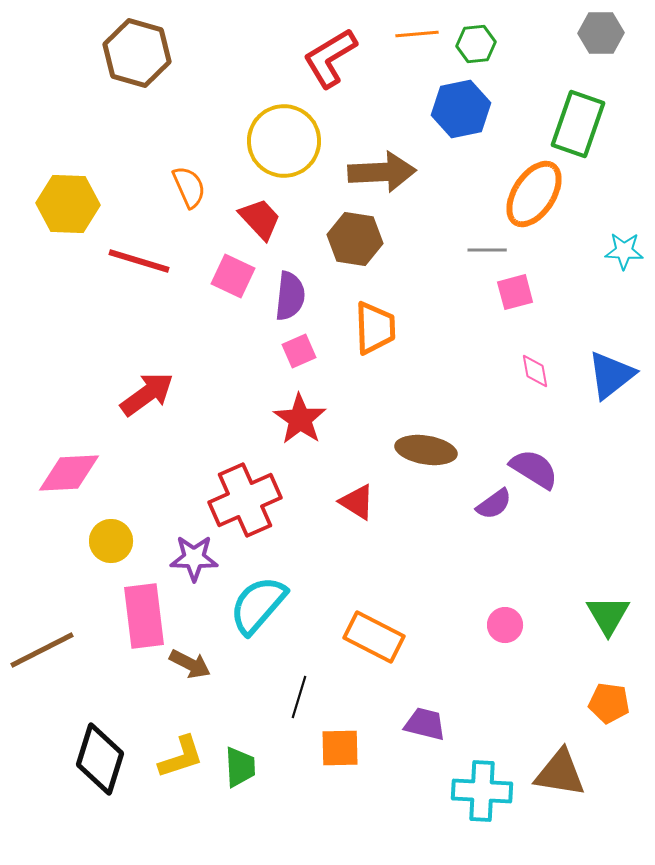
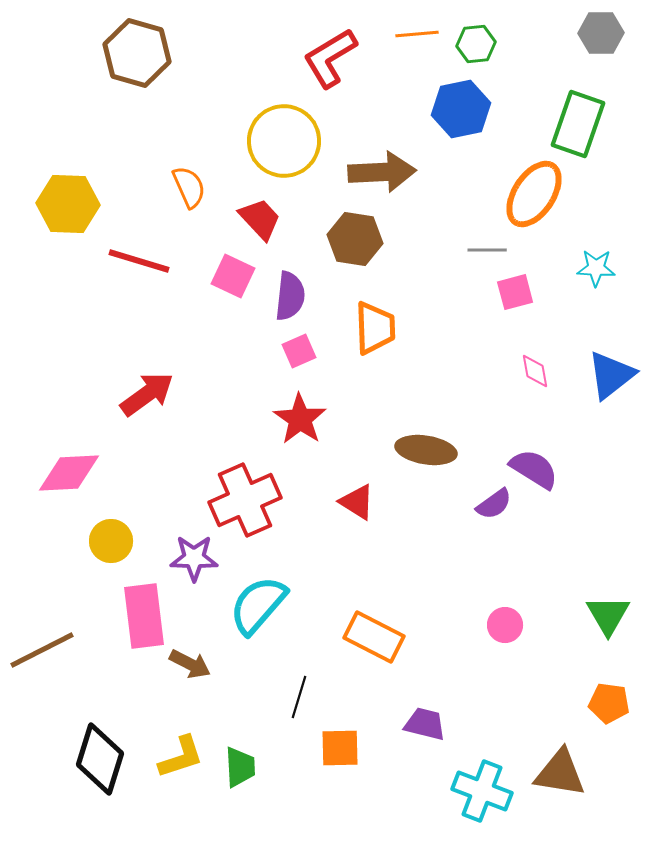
cyan star at (624, 251): moved 28 px left, 17 px down
cyan cross at (482, 791): rotated 18 degrees clockwise
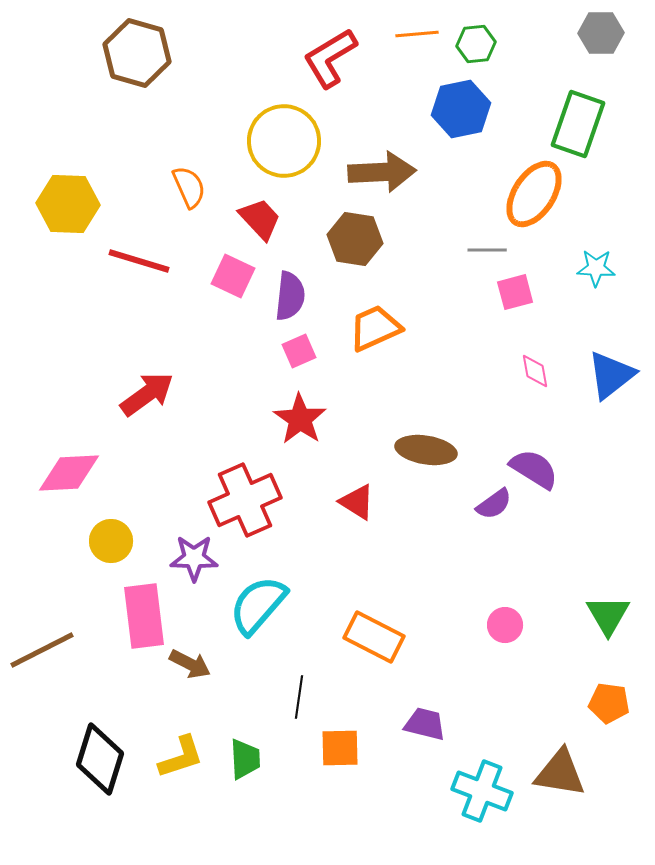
orange trapezoid at (375, 328): rotated 112 degrees counterclockwise
black line at (299, 697): rotated 9 degrees counterclockwise
green trapezoid at (240, 767): moved 5 px right, 8 px up
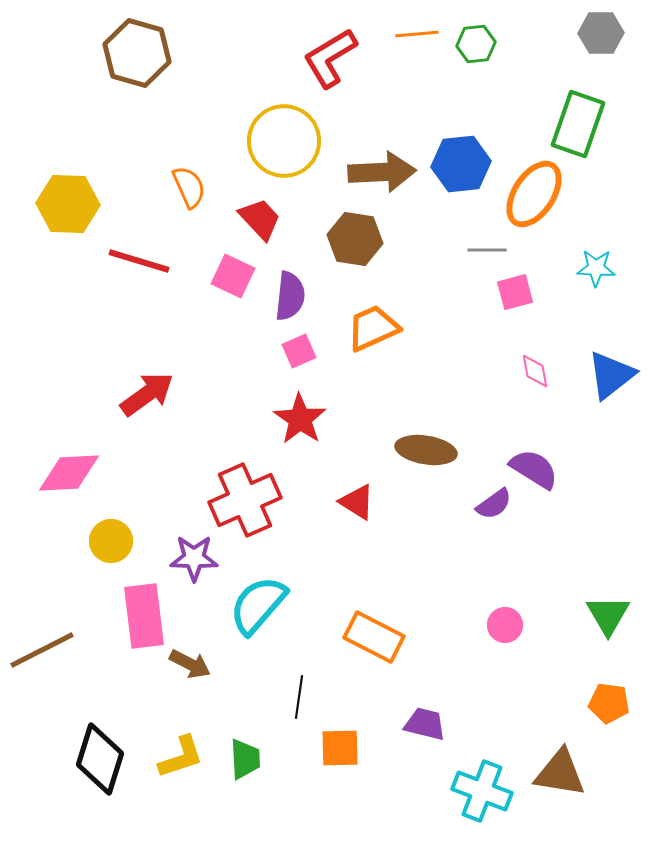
blue hexagon at (461, 109): moved 55 px down; rotated 6 degrees clockwise
orange trapezoid at (375, 328): moved 2 px left
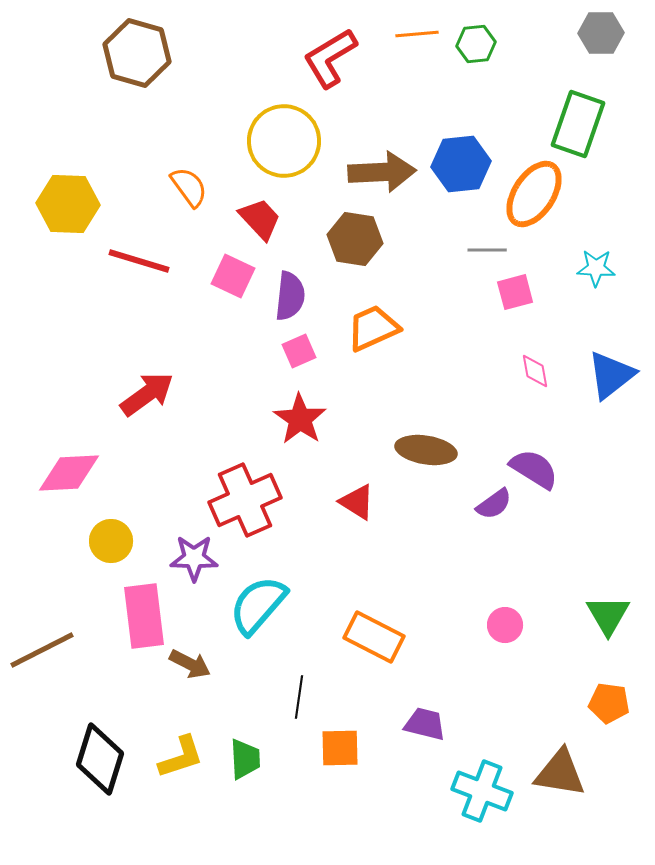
orange semicircle at (189, 187): rotated 12 degrees counterclockwise
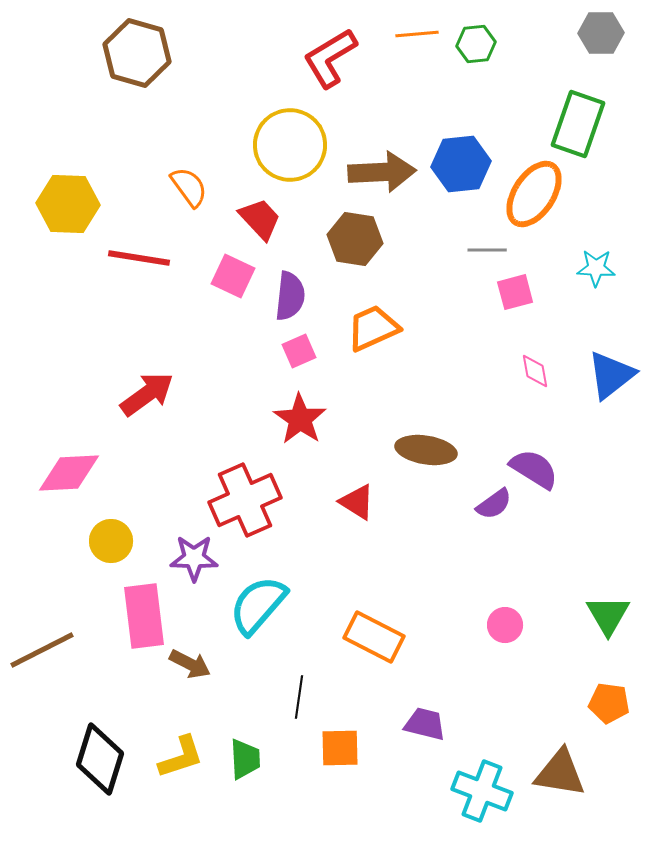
yellow circle at (284, 141): moved 6 px right, 4 px down
red line at (139, 261): moved 3 px up; rotated 8 degrees counterclockwise
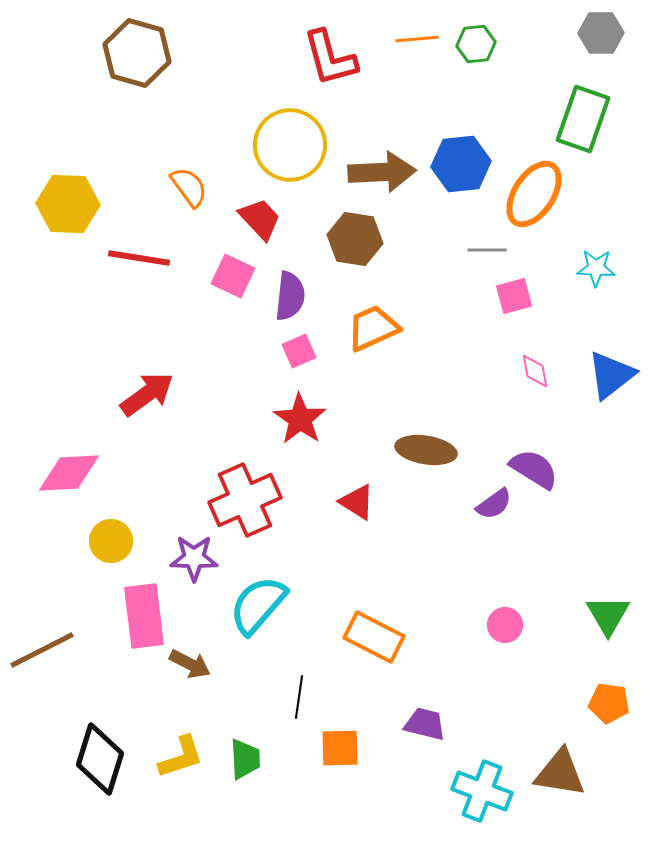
orange line at (417, 34): moved 5 px down
red L-shape at (330, 58): rotated 74 degrees counterclockwise
green rectangle at (578, 124): moved 5 px right, 5 px up
pink square at (515, 292): moved 1 px left, 4 px down
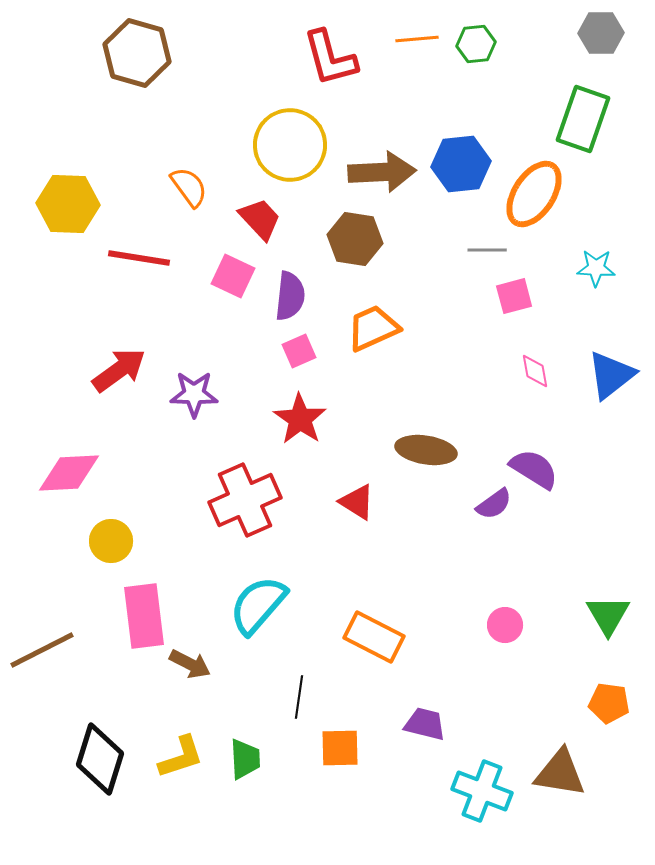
red arrow at (147, 394): moved 28 px left, 24 px up
purple star at (194, 558): moved 164 px up
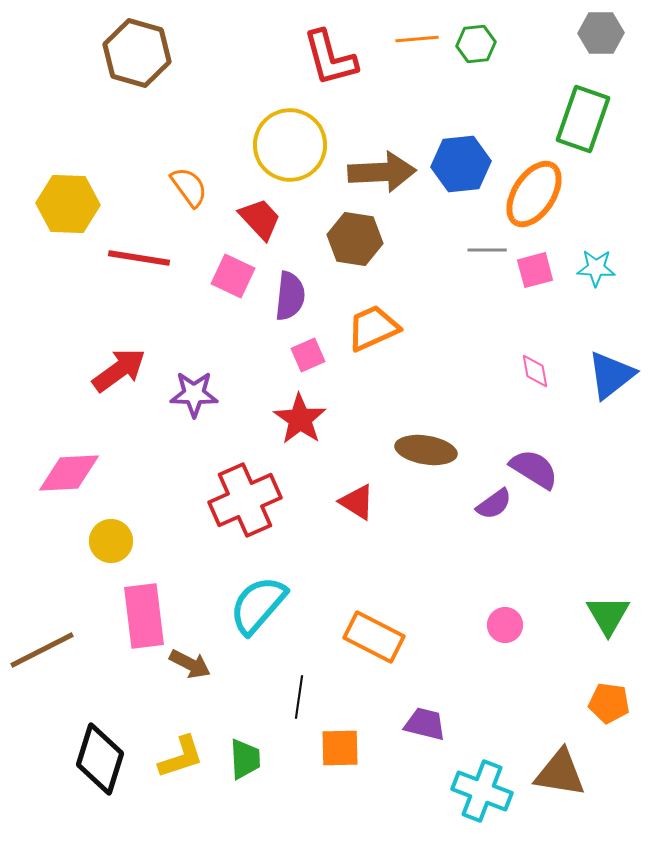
pink square at (514, 296): moved 21 px right, 26 px up
pink square at (299, 351): moved 9 px right, 4 px down
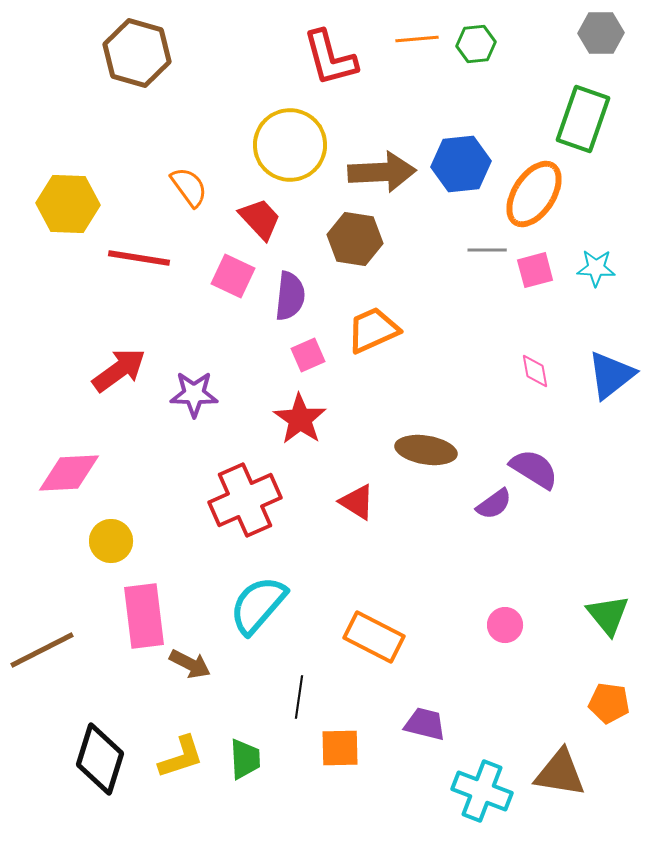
orange trapezoid at (373, 328): moved 2 px down
green triangle at (608, 615): rotated 9 degrees counterclockwise
